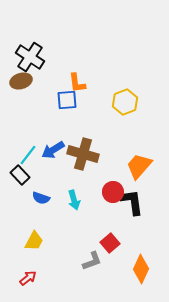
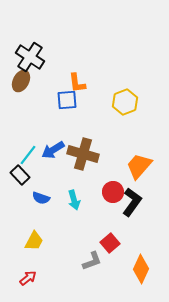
brown ellipse: rotated 45 degrees counterclockwise
black L-shape: rotated 44 degrees clockwise
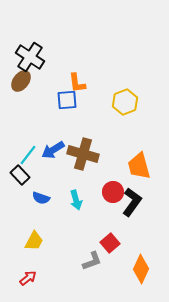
brown ellipse: rotated 10 degrees clockwise
orange trapezoid: rotated 56 degrees counterclockwise
cyan arrow: moved 2 px right
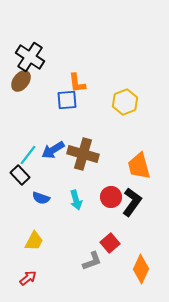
red circle: moved 2 px left, 5 px down
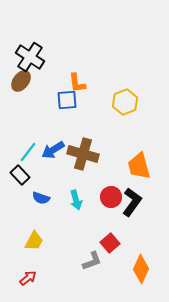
cyan line: moved 3 px up
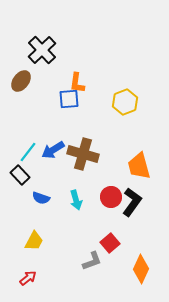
black cross: moved 12 px right, 7 px up; rotated 12 degrees clockwise
orange L-shape: rotated 15 degrees clockwise
blue square: moved 2 px right, 1 px up
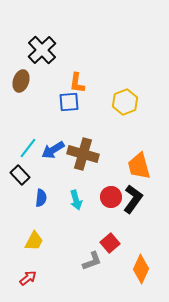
brown ellipse: rotated 20 degrees counterclockwise
blue square: moved 3 px down
cyan line: moved 4 px up
blue semicircle: rotated 102 degrees counterclockwise
black L-shape: moved 1 px right, 3 px up
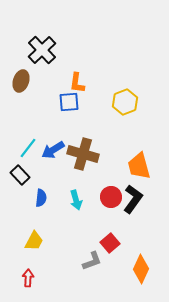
red arrow: rotated 48 degrees counterclockwise
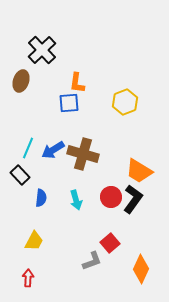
blue square: moved 1 px down
cyan line: rotated 15 degrees counterclockwise
orange trapezoid: moved 5 px down; rotated 44 degrees counterclockwise
